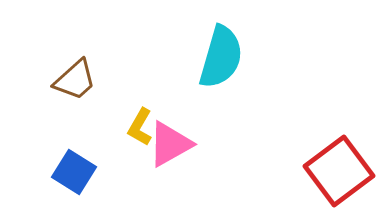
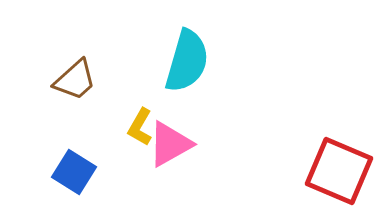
cyan semicircle: moved 34 px left, 4 px down
red square: rotated 30 degrees counterclockwise
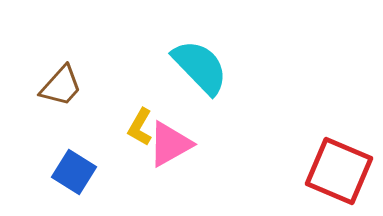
cyan semicircle: moved 13 px right, 6 px down; rotated 60 degrees counterclockwise
brown trapezoid: moved 14 px left, 6 px down; rotated 6 degrees counterclockwise
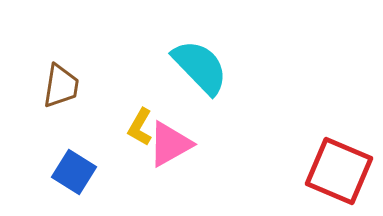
brown trapezoid: rotated 33 degrees counterclockwise
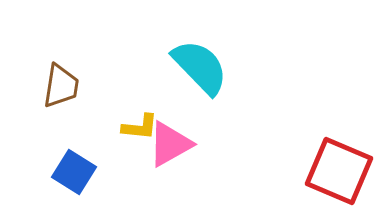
yellow L-shape: rotated 114 degrees counterclockwise
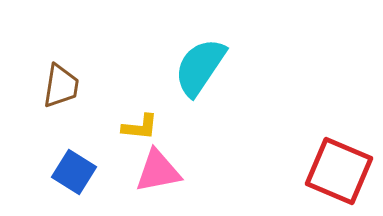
cyan semicircle: rotated 102 degrees counterclockwise
pink triangle: moved 12 px left, 27 px down; rotated 18 degrees clockwise
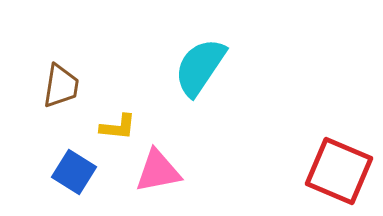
yellow L-shape: moved 22 px left
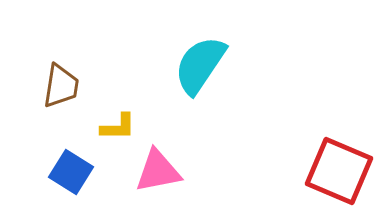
cyan semicircle: moved 2 px up
yellow L-shape: rotated 6 degrees counterclockwise
blue square: moved 3 px left
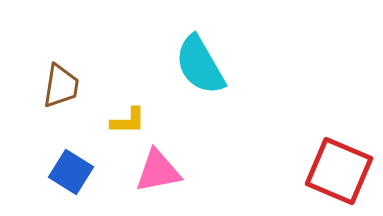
cyan semicircle: rotated 64 degrees counterclockwise
yellow L-shape: moved 10 px right, 6 px up
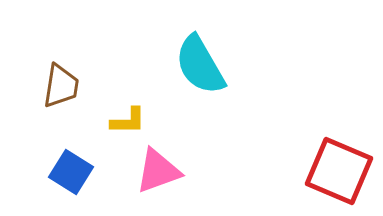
pink triangle: rotated 9 degrees counterclockwise
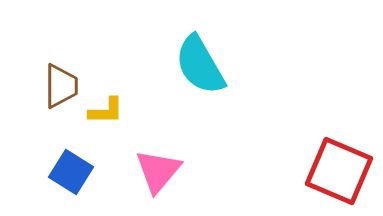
brown trapezoid: rotated 9 degrees counterclockwise
yellow L-shape: moved 22 px left, 10 px up
pink triangle: rotated 30 degrees counterclockwise
